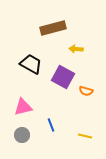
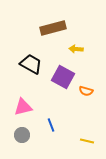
yellow line: moved 2 px right, 5 px down
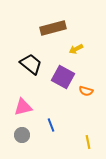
yellow arrow: rotated 32 degrees counterclockwise
black trapezoid: rotated 10 degrees clockwise
yellow line: moved 1 px right, 1 px down; rotated 64 degrees clockwise
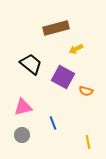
brown rectangle: moved 3 px right
blue line: moved 2 px right, 2 px up
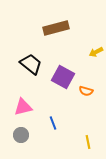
yellow arrow: moved 20 px right, 3 px down
gray circle: moved 1 px left
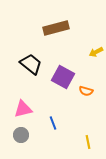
pink triangle: moved 2 px down
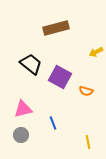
purple square: moved 3 px left
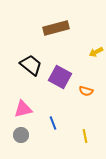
black trapezoid: moved 1 px down
yellow line: moved 3 px left, 6 px up
